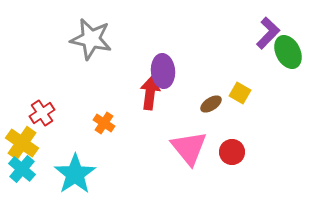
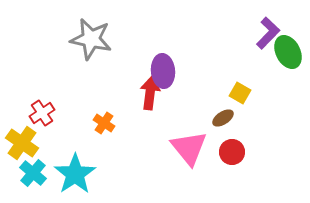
brown ellipse: moved 12 px right, 14 px down
cyan cross: moved 11 px right, 4 px down
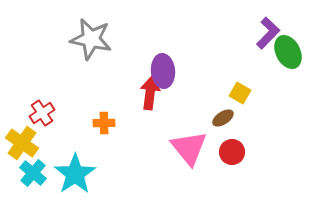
orange cross: rotated 35 degrees counterclockwise
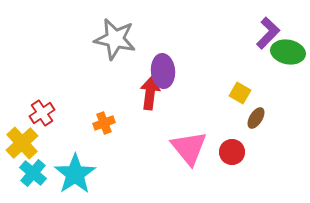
gray star: moved 24 px right
green ellipse: rotated 52 degrees counterclockwise
brown ellipse: moved 33 px right; rotated 25 degrees counterclockwise
orange cross: rotated 20 degrees counterclockwise
yellow cross: rotated 12 degrees clockwise
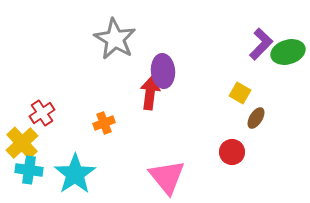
purple L-shape: moved 7 px left, 11 px down
gray star: rotated 18 degrees clockwise
green ellipse: rotated 28 degrees counterclockwise
pink triangle: moved 22 px left, 29 px down
cyan cross: moved 4 px left, 3 px up; rotated 32 degrees counterclockwise
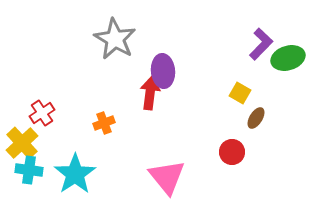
green ellipse: moved 6 px down
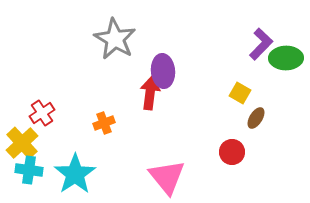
green ellipse: moved 2 px left; rotated 16 degrees clockwise
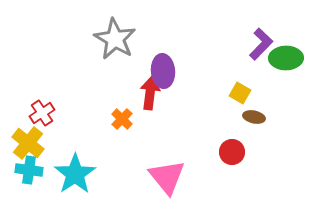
brown ellipse: moved 2 px left, 1 px up; rotated 70 degrees clockwise
orange cross: moved 18 px right, 4 px up; rotated 25 degrees counterclockwise
yellow cross: moved 6 px right; rotated 8 degrees counterclockwise
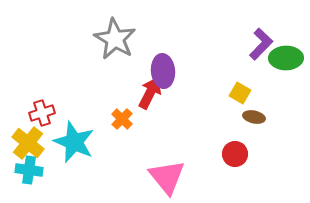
red arrow: rotated 20 degrees clockwise
red cross: rotated 15 degrees clockwise
red circle: moved 3 px right, 2 px down
cyan star: moved 1 px left, 32 px up; rotated 15 degrees counterclockwise
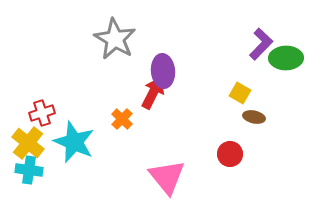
red arrow: moved 3 px right
red circle: moved 5 px left
